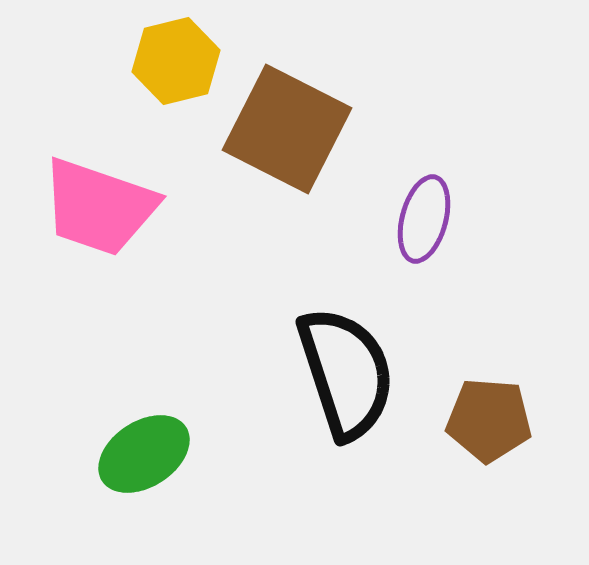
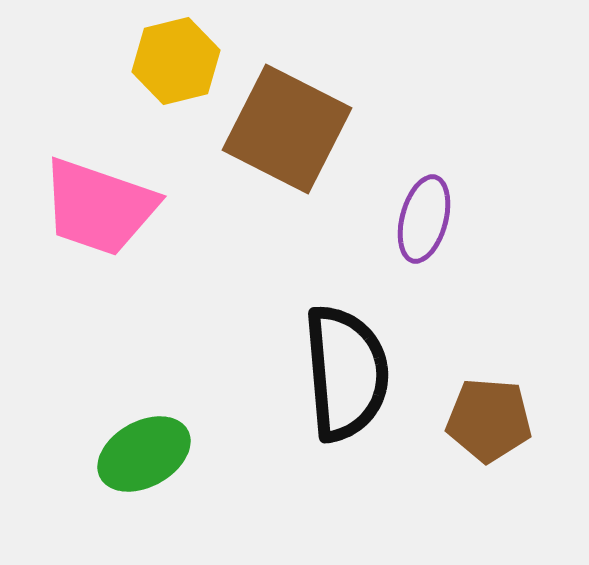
black semicircle: rotated 13 degrees clockwise
green ellipse: rotated 4 degrees clockwise
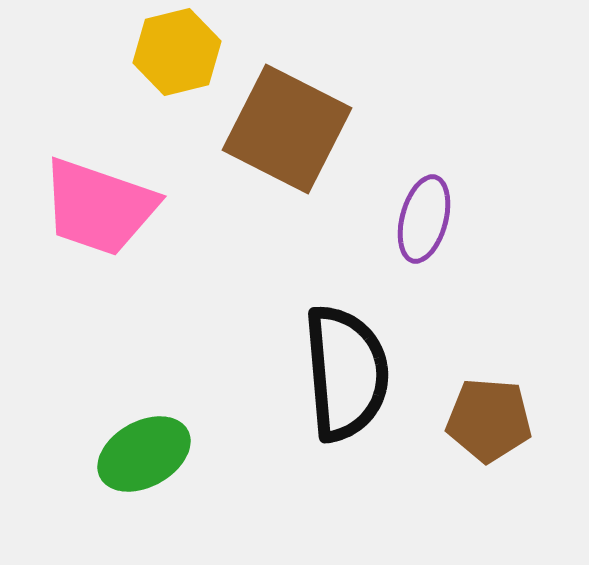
yellow hexagon: moved 1 px right, 9 px up
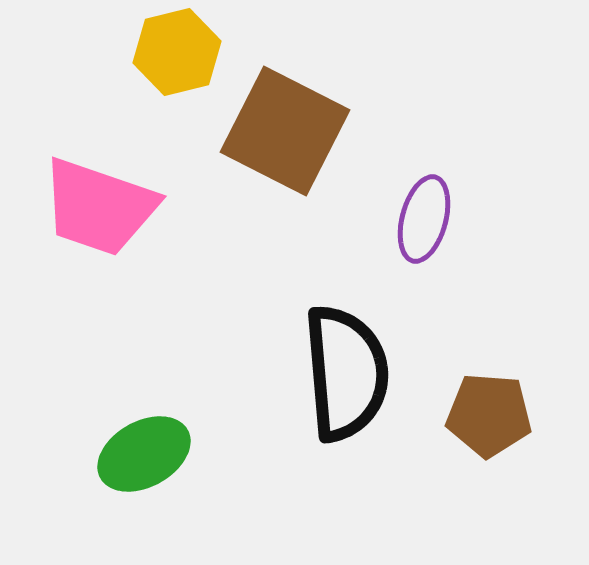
brown square: moved 2 px left, 2 px down
brown pentagon: moved 5 px up
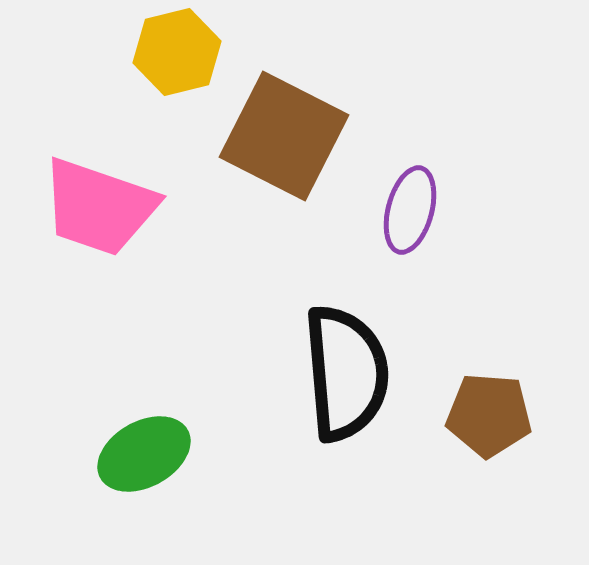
brown square: moved 1 px left, 5 px down
purple ellipse: moved 14 px left, 9 px up
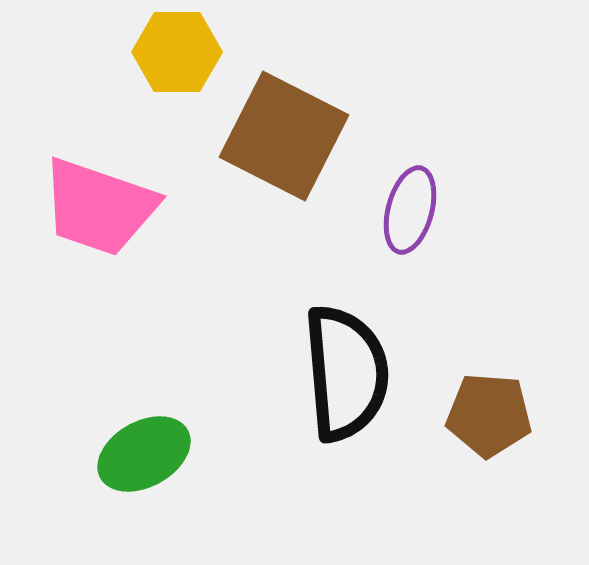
yellow hexagon: rotated 14 degrees clockwise
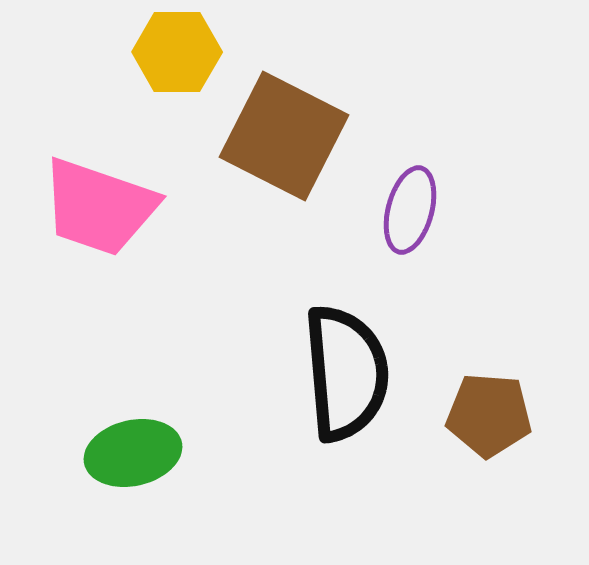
green ellipse: moved 11 px left, 1 px up; rotated 16 degrees clockwise
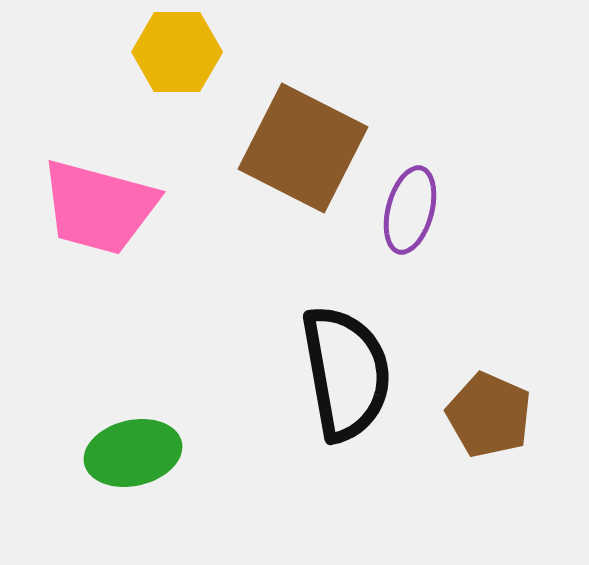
brown square: moved 19 px right, 12 px down
pink trapezoid: rotated 4 degrees counterclockwise
black semicircle: rotated 5 degrees counterclockwise
brown pentagon: rotated 20 degrees clockwise
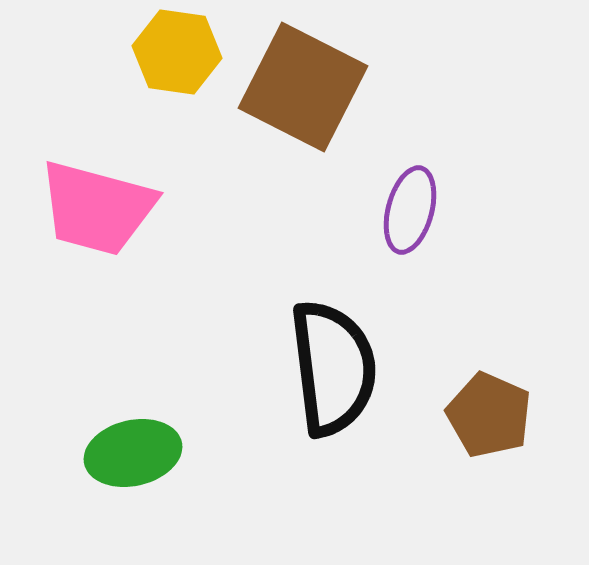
yellow hexagon: rotated 8 degrees clockwise
brown square: moved 61 px up
pink trapezoid: moved 2 px left, 1 px down
black semicircle: moved 13 px left, 5 px up; rotated 3 degrees clockwise
